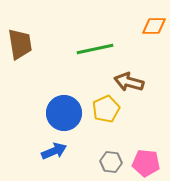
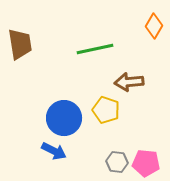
orange diamond: rotated 60 degrees counterclockwise
brown arrow: rotated 20 degrees counterclockwise
yellow pentagon: moved 1 px down; rotated 28 degrees counterclockwise
blue circle: moved 5 px down
blue arrow: rotated 50 degrees clockwise
gray hexagon: moved 6 px right
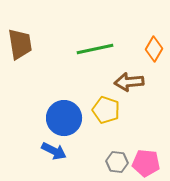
orange diamond: moved 23 px down
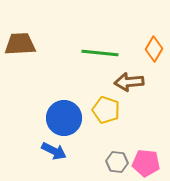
brown trapezoid: rotated 84 degrees counterclockwise
green line: moved 5 px right, 4 px down; rotated 18 degrees clockwise
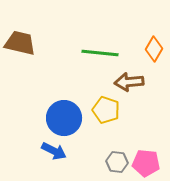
brown trapezoid: moved 1 px up; rotated 16 degrees clockwise
